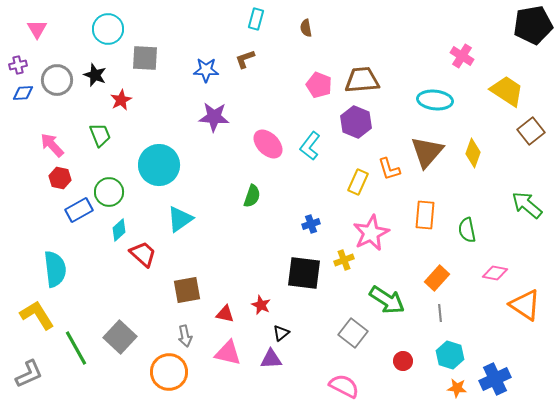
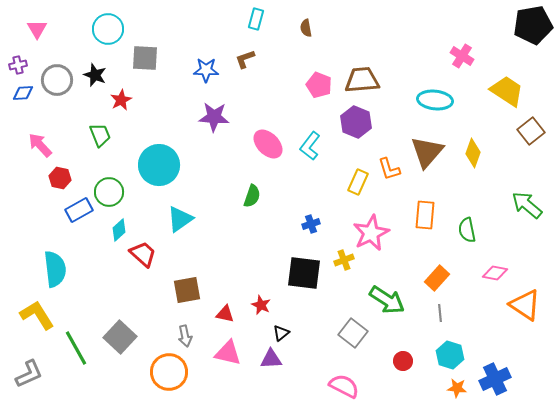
pink arrow at (52, 145): moved 12 px left
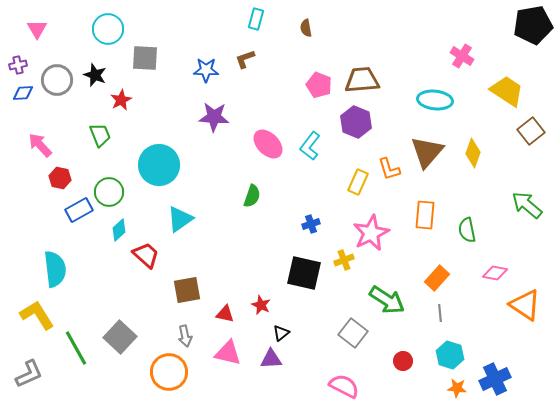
red trapezoid at (143, 254): moved 3 px right, 1 px down
black square at (304, 273): rotated 6 degrees clockwise
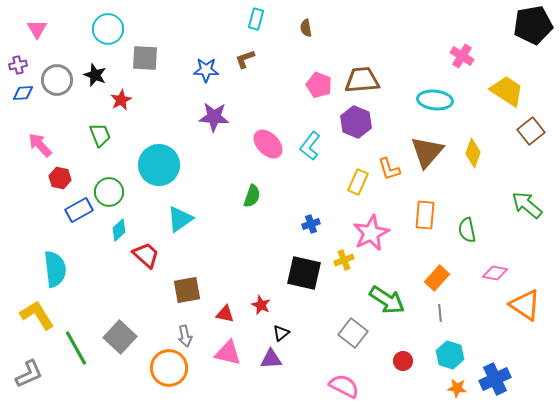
orange circle at (169, 372): moved 4 px up
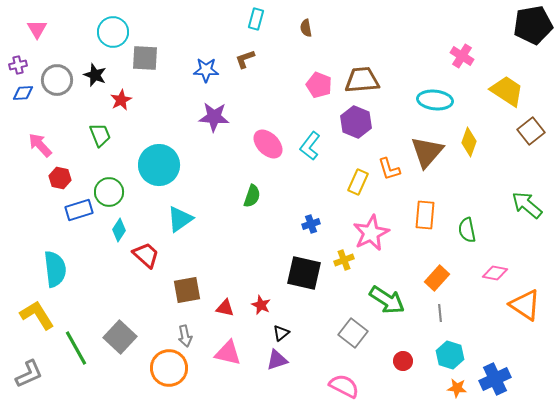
cyan circle at (108, 29): moved 5 px right, 3 px down
yellow diamond at (473, 153): moved 4 px left, 11 px up
blue rectangle at (79, 210): rotated 12 degrees clockwise
cyan diamond at (119, 230): rotated 15 degrees counterclockwise
red triangle at (225, 314): moved 6 px up
purple triangle at (271, 359): moved 6 px right, 1 px down; rotated 15 degrees counterclockwise
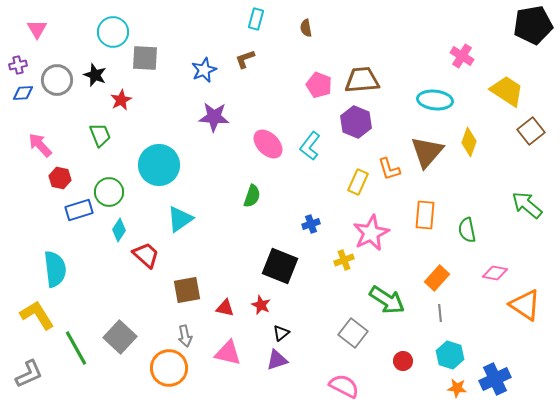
blue star at (206, 70): moved 2 px left; rotated 25 degrees counterclockwise
black square at (304, 273): moved 24 px left, 7 px up; rotated 9 degrees clockwise
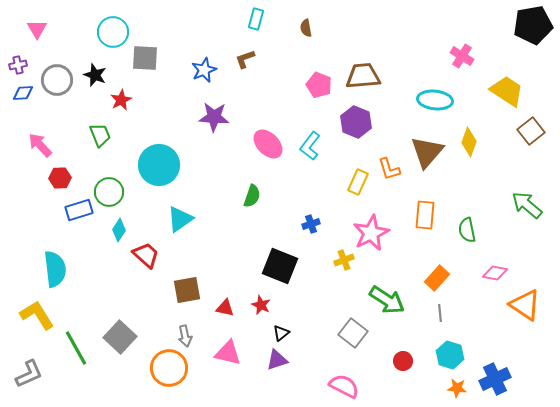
brown trapezoid at (362, 80): moved 1 px right, 4 px up
red hexagon at (60, 178): rotated 15 degrees counterclockwise
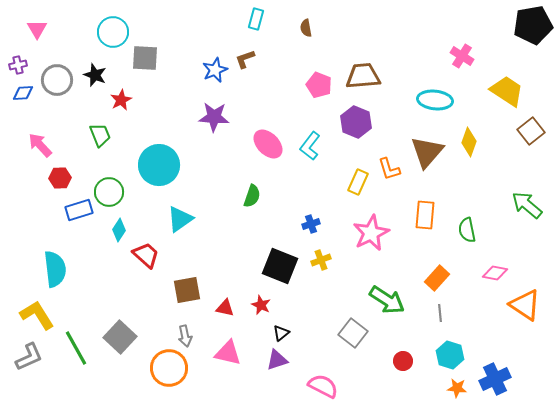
blue star at (204, 70): moved 11 px right
yellow cross at (344, 260): moved 23 px left
gray L-shape at (29, 374): moved 17 px up
pink semicircle at (344, 386): moved 21 px left
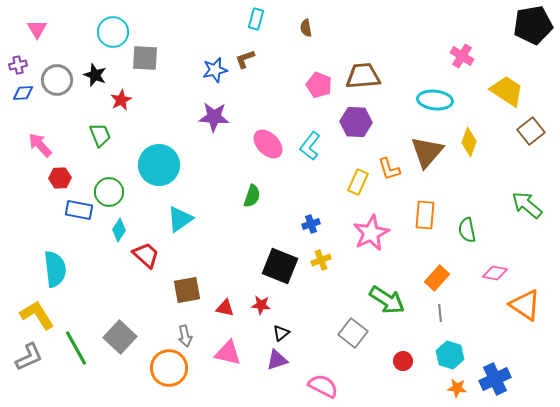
blue star at (215, 70): rotated 10 degrees clockwise
purple hexagon at (356, 122): rotated 20 degrees counterclockwise
blue rectangle at (79, 210): rotated 28 degrees clockwise
red star at (261, 305): rotated 18 degrees counterclockwise
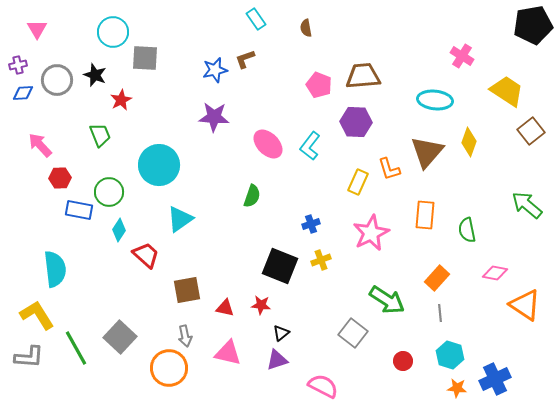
cyan rectangle at (256, 19): rotated 50 degrees counterclockwise
gray L-shape at (29, 357): rotated 28 degrees clockwise
